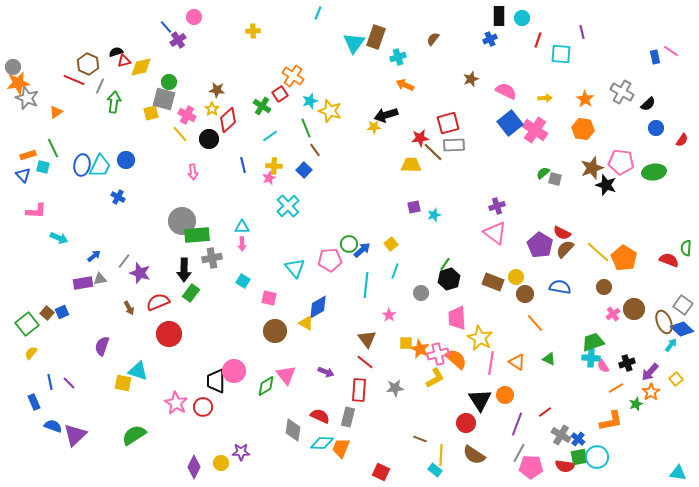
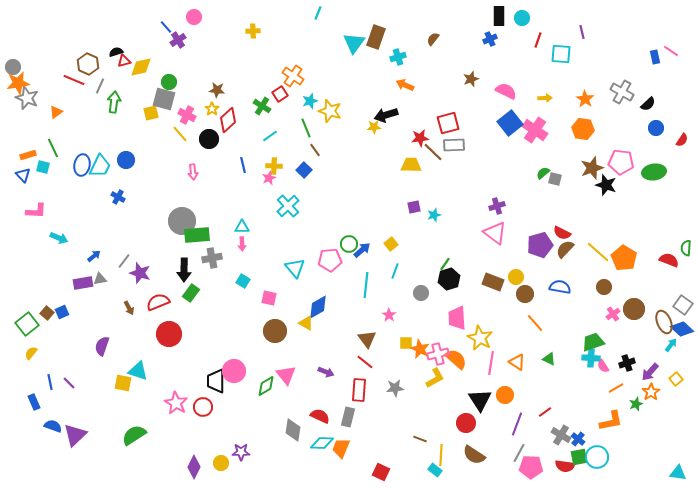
purple pentagon at (540, 245): rotated 25 degrees clockwise
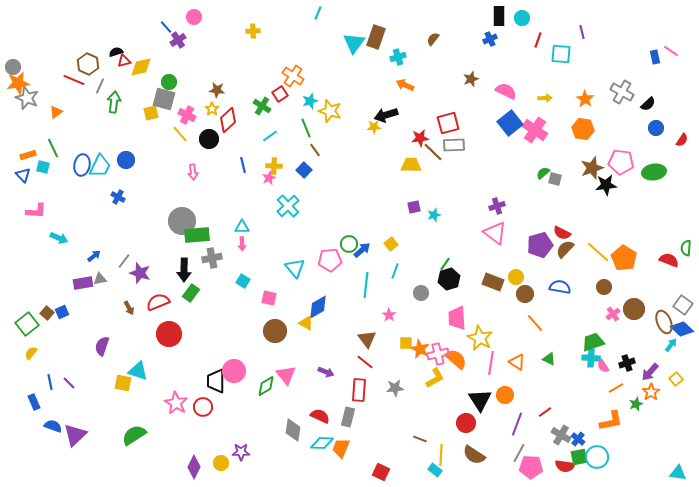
black star at (606, 185): rotated 25 degrees counterclockwise
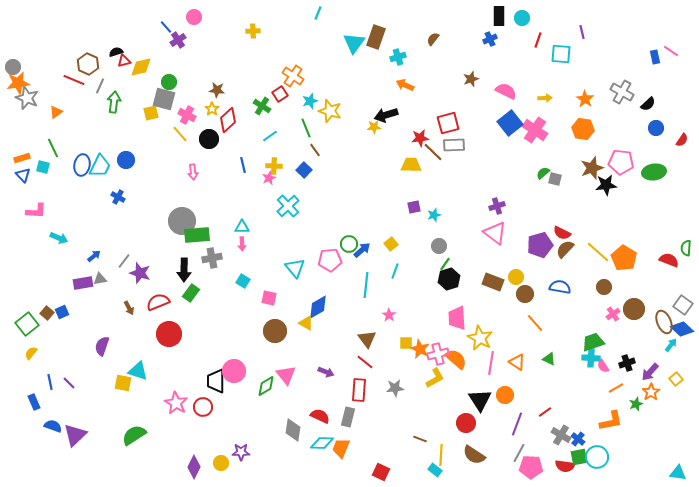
orange rectangle at (28, 155): moved 6 px left, 3 px down
gray circle at (421, 293): moved 18 px right, 47 px up
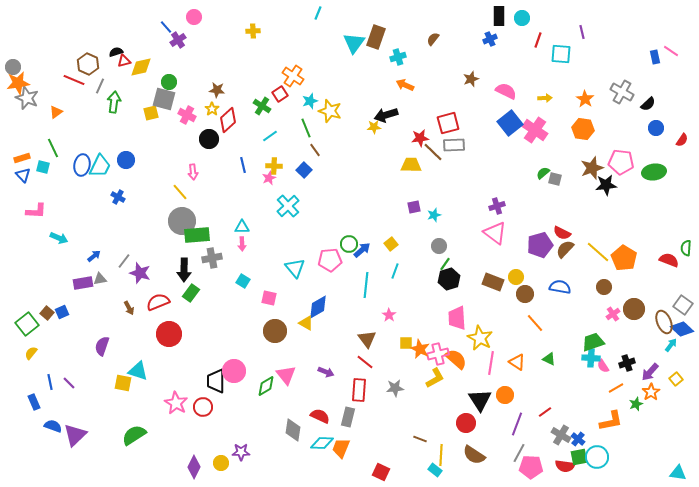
yellow line at (180, 134): moved 58 px down
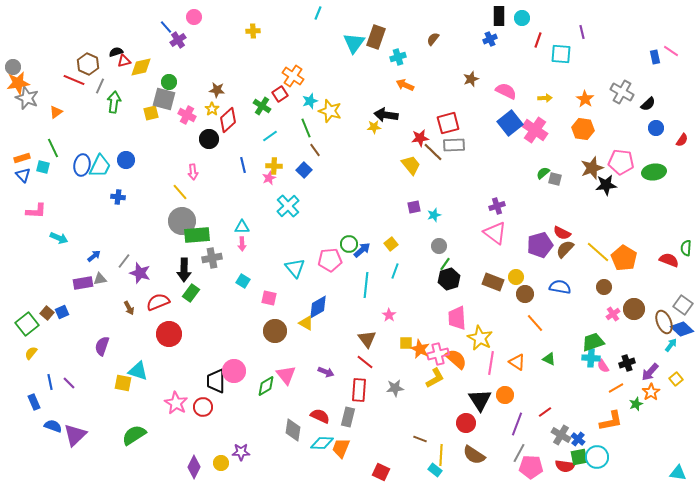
black arrow at (386, 115): rotated 25 degrees clockwise
yellow trapezoid at (411, 165): rotated 50 degrees clockwise
blue cross at (118, 197): rotated 24 degrees counterclockwise
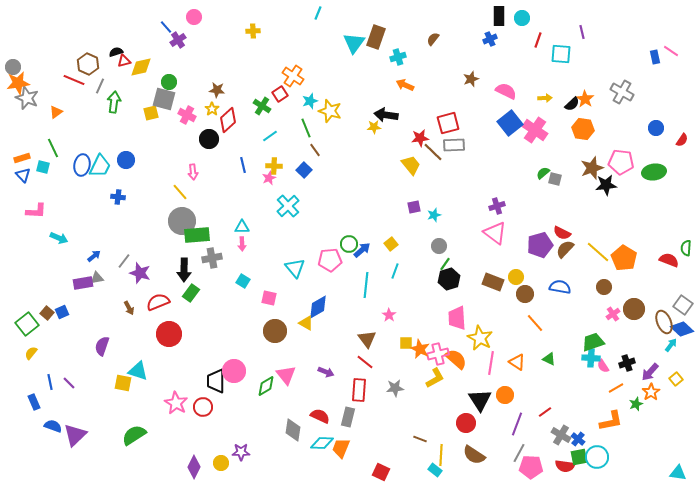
black semicircle at (648, 104): moved 76 px left
gray triangle at (100, 279): moved 3 px left, 1 px up
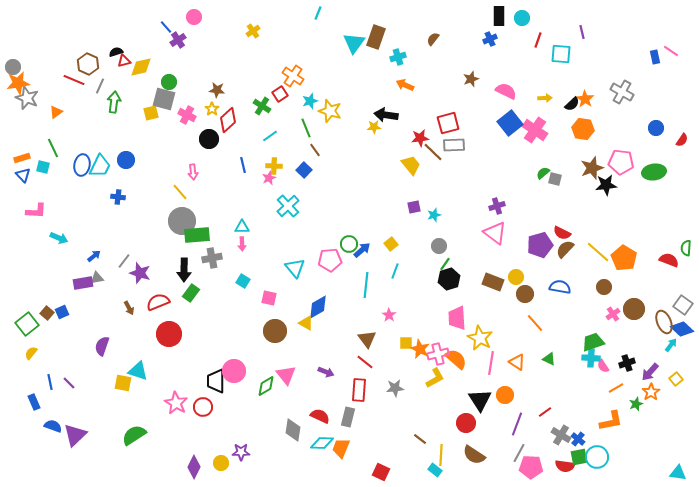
yellow cross at (253, 31): rotated 32 degrees counterclockwise
brown line at (420, 439): rotated 16 degrees clockwise
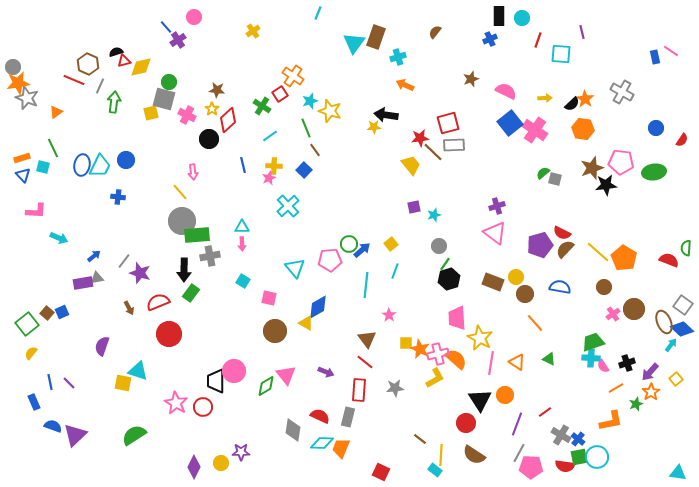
brown semicircle at (433, 39): moved 2 px right, 7 px up
gray cross at (212, 258): moved 2 px left, 2 px up
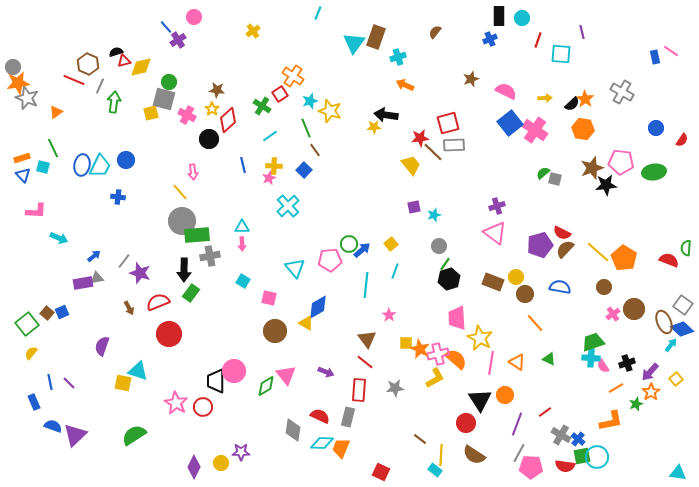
green square at (579, 457): moved 3 px right, 1 px up
